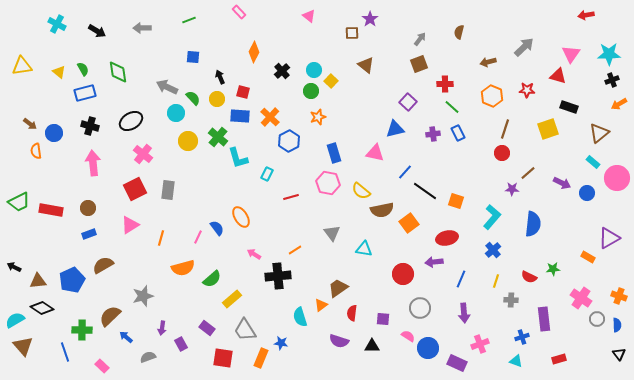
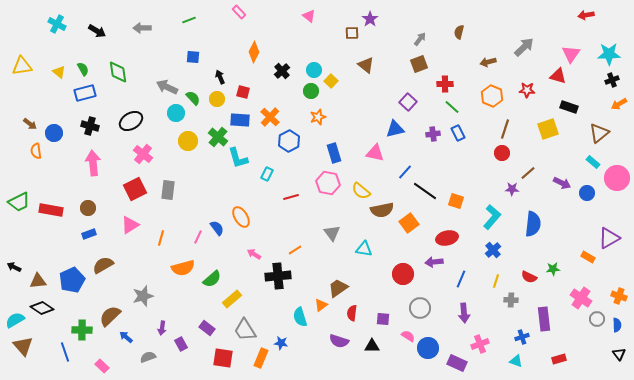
blue rectangle at (240, 116): moved 4 px down
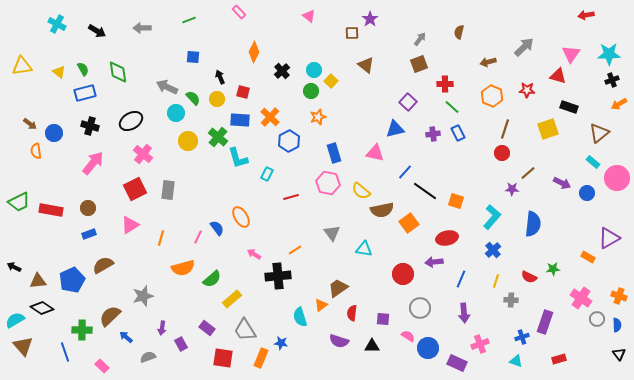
pink arrow at (93, 163): rotated 45 degrees clockwise
purple rectangle at (544, 319): moved 1 px right, 3 px down; rotated 25 degrees clockwise
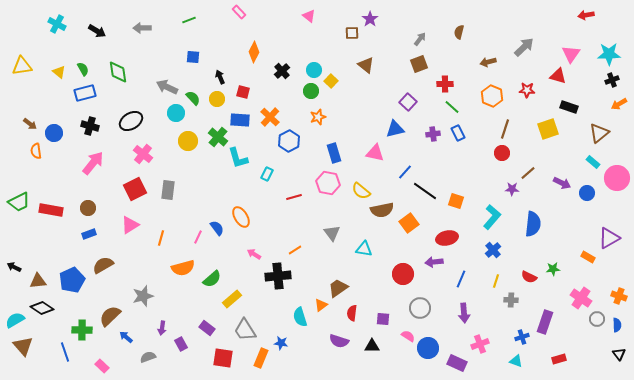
red line at (291, 197): moved 3 px right
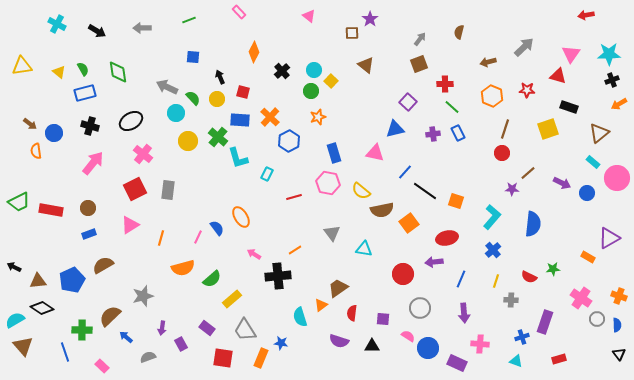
pink cross at (480, 344): rotated 24 degrees clockwise
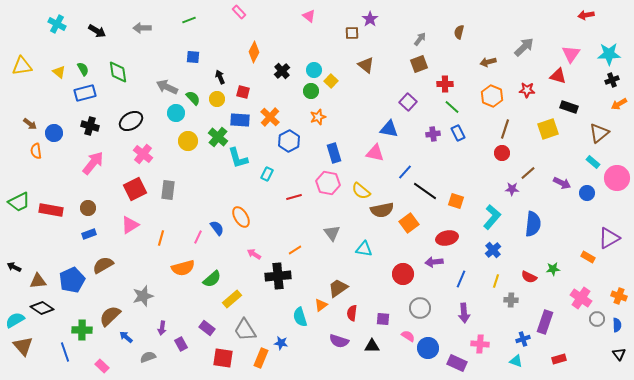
blue triangle at (395, 129): moved 6 px left; rotated 24 degrees clockwise
blue cross at (522, 337): moved 1 px right, 2 px down
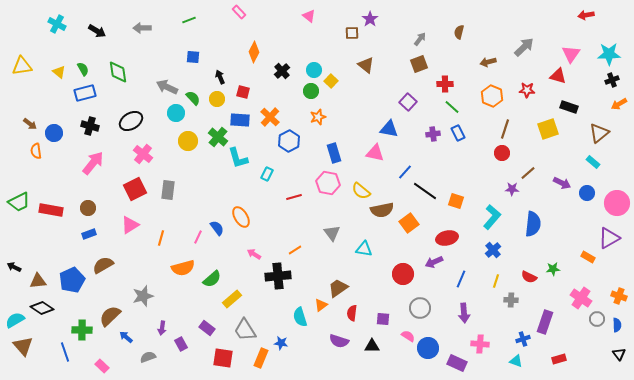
pink circle at (617, 178): moved 25 px down
purple arrow at (434, 262): rotated 18 degrees counterclockwise
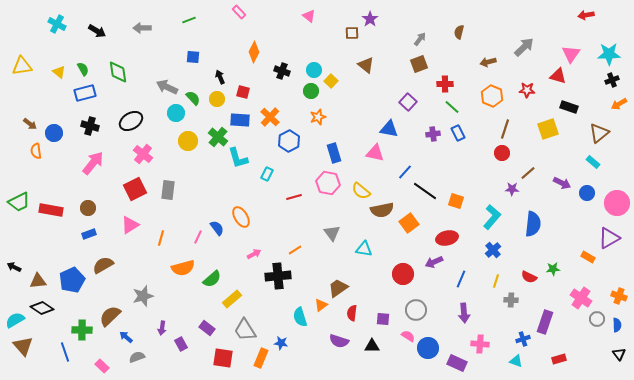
black cross at (282, 71): rotated 28 degrees counterclockwise
pink arrow at (254, 254): rotated 120 degrees clockwise
gray circle at (420, 308): moved 4 px left, 2 px down
gray semicircle at (148, 357): moved 11 px left
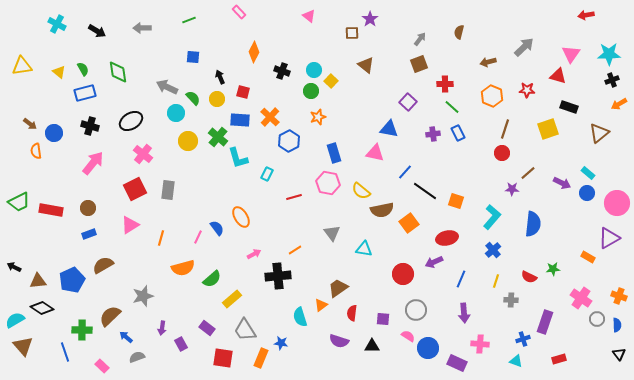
cyan rectangle at (593, 162): moved 5 px left, 11 px down
